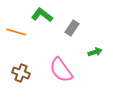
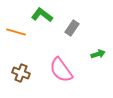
green arrow: moved 3 px right, 2 px down
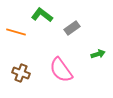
gray rectangle: rotated 21 degrees clockwise
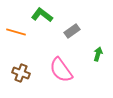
gray rectangle: moved 3 px down
green arrow: rotated 56 degrees counterclockwise
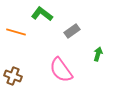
green L-shape: moved 1 px up
brown cross: moved 8 px left, 3 px down
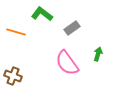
gray rectangle: moved 3 px up
pink semicircle: moved 6 px right, 7 px up
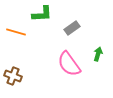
green L-shape: rotated 140 degrees clockwise
pink semicircle: moved 2 px right, 1 px down
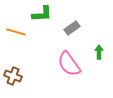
green arrow: moved 1 px right, 2 px up; rotated 16 degrees counterclockwise
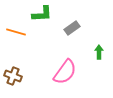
pink semicircle: moved 4 px left, 8 px down; rotated 108 degrees counterclockwise
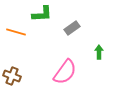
brown cross: moved 1 px left
